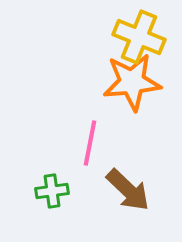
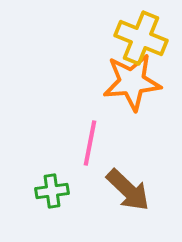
yellow cross: moved 2 px right, 1 px down
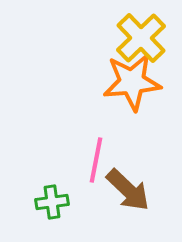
yellow cross: rotated 24 degrees clockwise
pink line: moved 6 px right, 17 px down
green cross: moved 11 px down
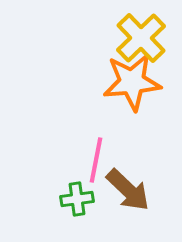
green cross: moved 25 px right, 3 px up
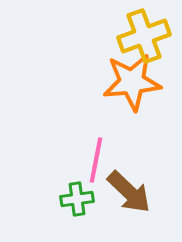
yellow cross: moved 3 px right, 2 px up; rotated 24 degrees clockwise
brown arrow: moved 1 px right, 2 px down
